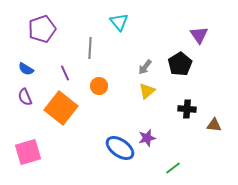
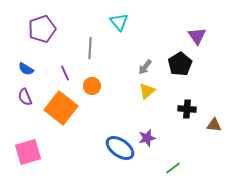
purple triangle: moved 2 px left, 1 px down
orange circle: moved 7 px left
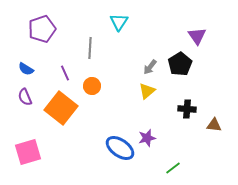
cyan triangle: rotated 12 degrees clockwise
gray arrow: moved 5 px right
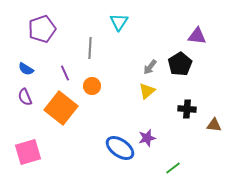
purple triangle: rotated 48 degrees counterclockwise
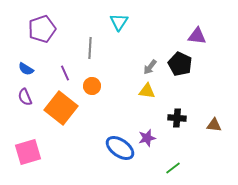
black pentagon: rotated 15 degrees counterclockwise
yellow triangle: rotated 48 degrees clockwise
black cross: moved 10 px left, 9 px down
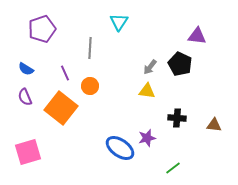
orange circle: moved 2 px left
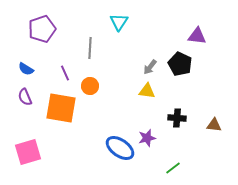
orange square: rotated 28 degrees counterclockwise
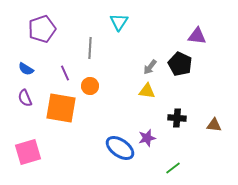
purple semicircle: moved 1 px down
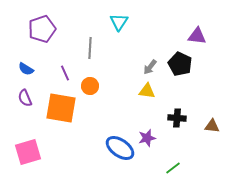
brown triangle: moved 2 px left, 1 px down
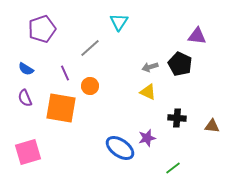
gray line: rotated 45 degrees clockwise
gray arrow: rotated 35 degrees clockwise
yellow triangle: moved 1 px right, 1 px down; rotated 18 degrees clockwise
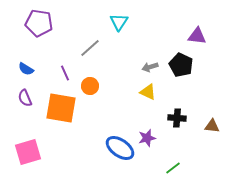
purple pentagon: moved 3 px left, 6 px up; rotated 28 degrees clockwise
black pentagon: moved 1 px right, 1 px down
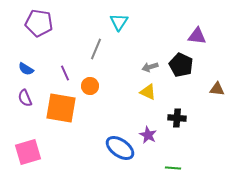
gray line: moved 6 px right, 1 px down; rotated 25 degrees counterclockwise
brown triangle: moved 5 px right, 37 px up
purple star: moved 1 px right, 3 px up; rotated 30 degrees counterclockwise
green line: rotated 42 degrees clockwise
